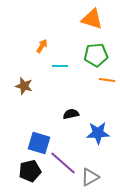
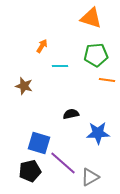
orange triangle: moved 1 px left, 1 px up
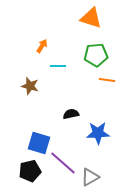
cyan line: moved 2 px left
brown star: moved 6 px right
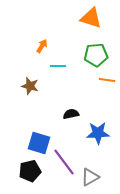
purple line: moved 1 px right, 1 px up; rotated 12 degrees clockwise
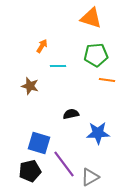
purple line: moved 2 px down
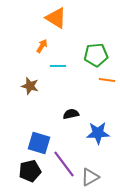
orange triangle: moved 35 px left; rotated 15 degrees clockwise
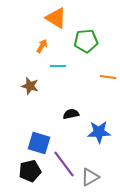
green pentagon: moved 10 px left, 14 px up
orange line: moved 1 px right, 3 px up
blue star: moved 1 px right, 1 px up
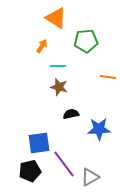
brown star: moved 29 px right, 1 px down
blue star: moved 3 px up
blue square: rotated 25 degrees counterclockwise
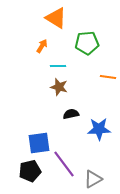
green pentagon: moved 1 px right, 2 px down
gray triangle: moved 3 px right, 2 px down
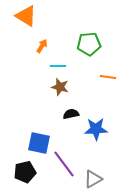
orange triangle: moved 30 px left, 2 px up
green pentagon: moved 2 px right, 1 px down
brown star: moved 1 px right
blue star: moved 3 px left
blue square: rotated 20 degrees clockwise
black pentagon: moved 5 px left, 1 px down
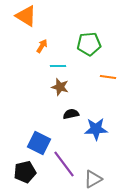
blue square: rotated 15 degrees clockwise
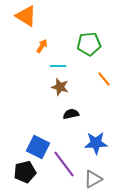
orange line: moved 4 px left, 2 px down; rotated 42 degrees clockwise
blue star: moved 14 px down
blue square: moved 1 px left, 4 px down
